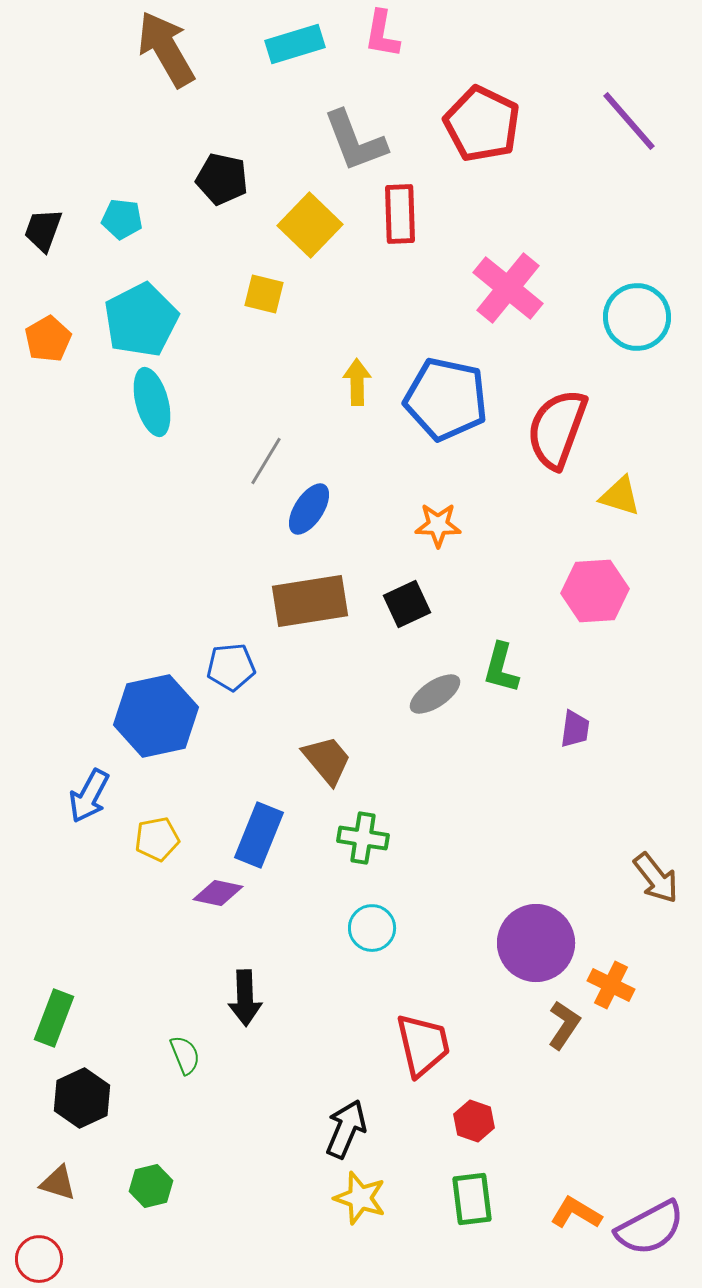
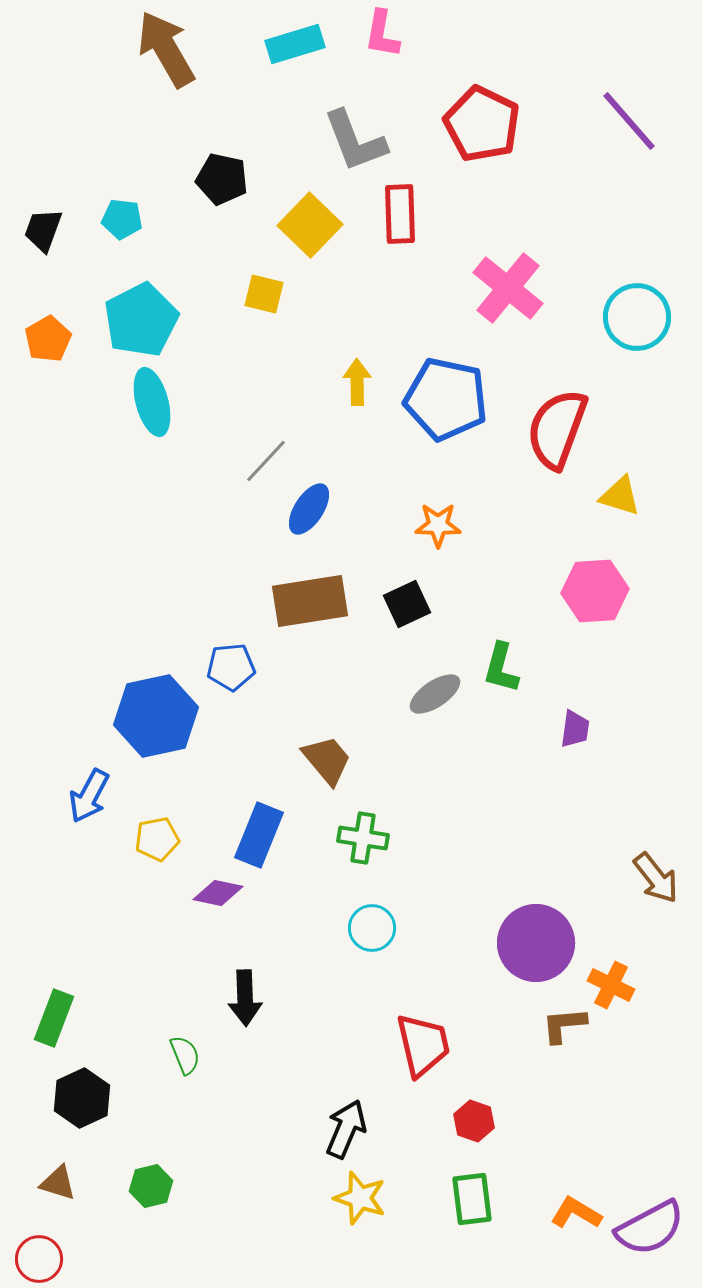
gray line at (266, 461): rotated 12 degrees clockwise
brown L-shape at (564, 1025): rotated 129 degrees counterclockwise
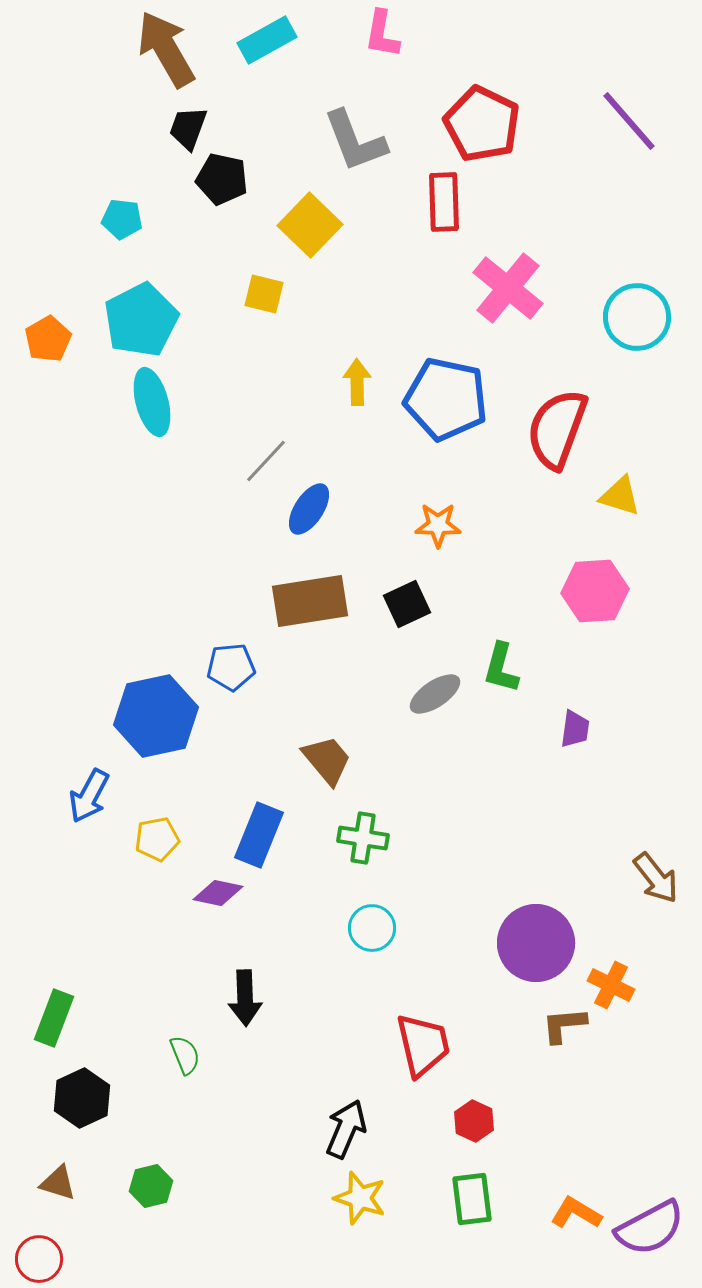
cyan rectangle at (295, 44): moved 28 px left, 4 px up; rotated 12 degrees counterclockwise
red rectangle at (400, 214): moved 44 px right, 12 px up
black trapezoid at (43, 230): moved 145 px right, 102 px up
red hexagon at (474, 1121): rotated 6 degrees clockwise
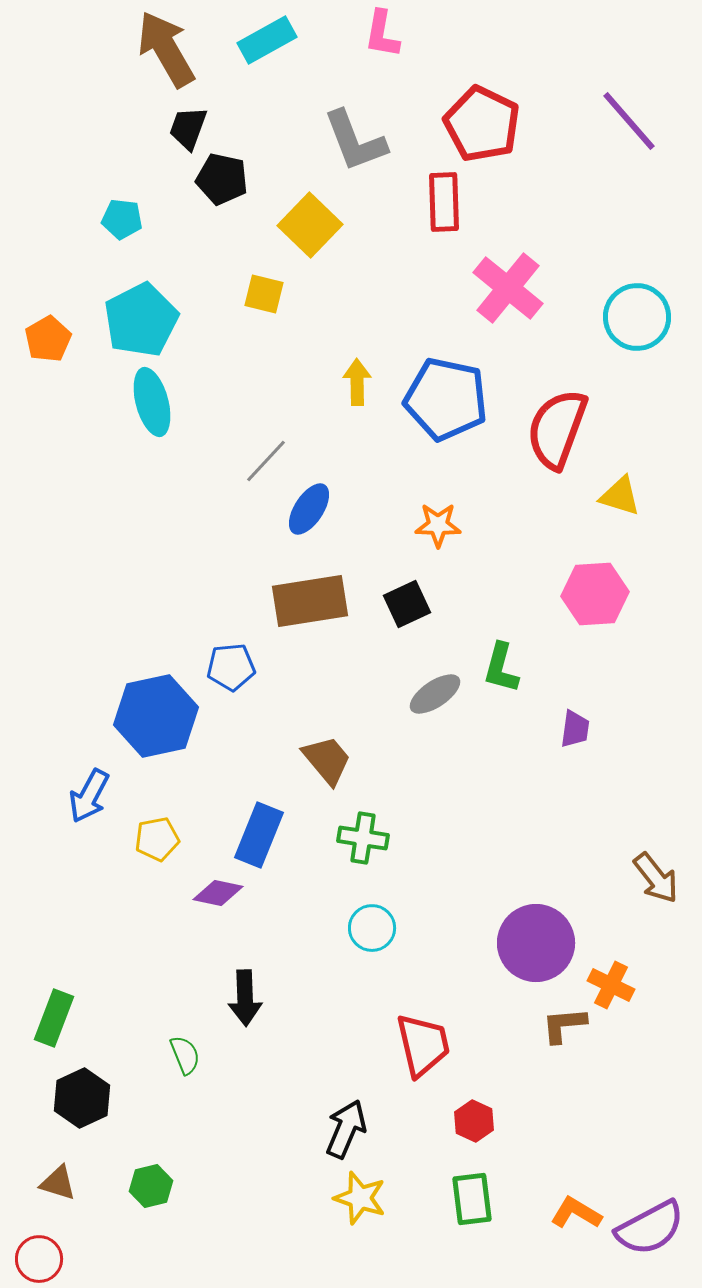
pink hexagon at (595, 591): moved 3 px down
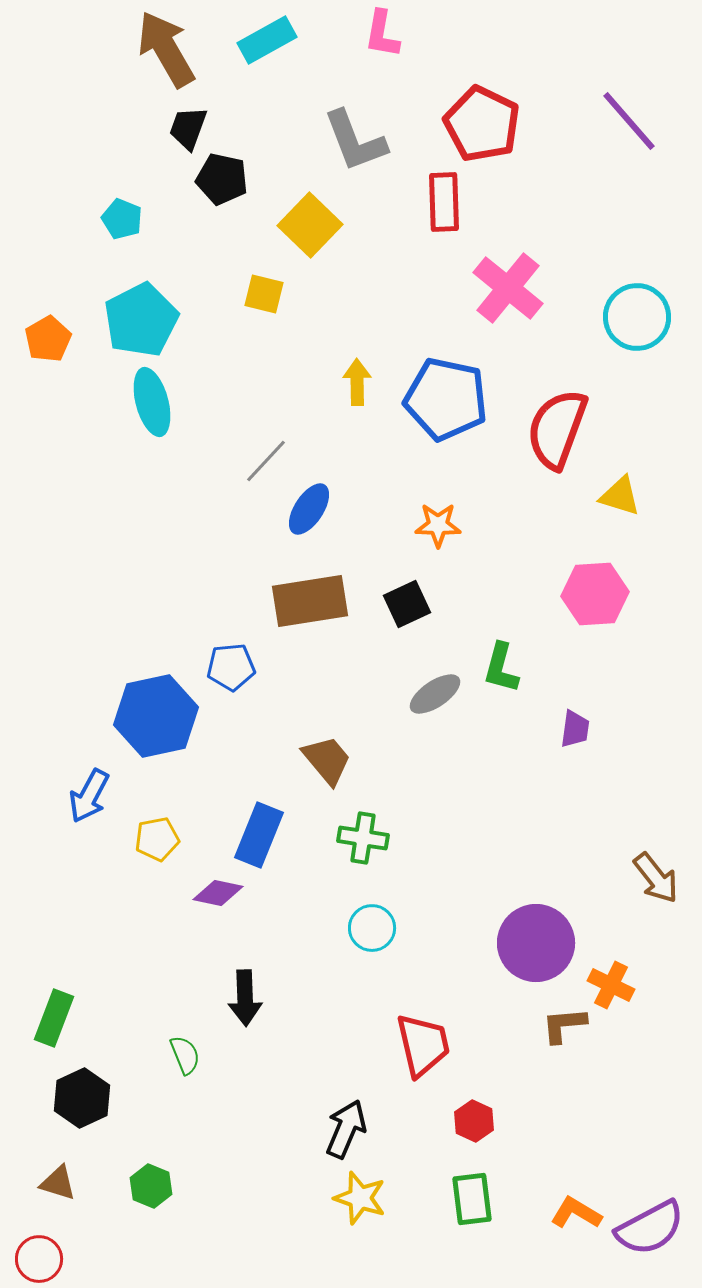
cyan pentagon at (122, 219): rotated 15 degrees clockwise
green hexagon at (151, 1186): rotated 24 degrees counterclockwise
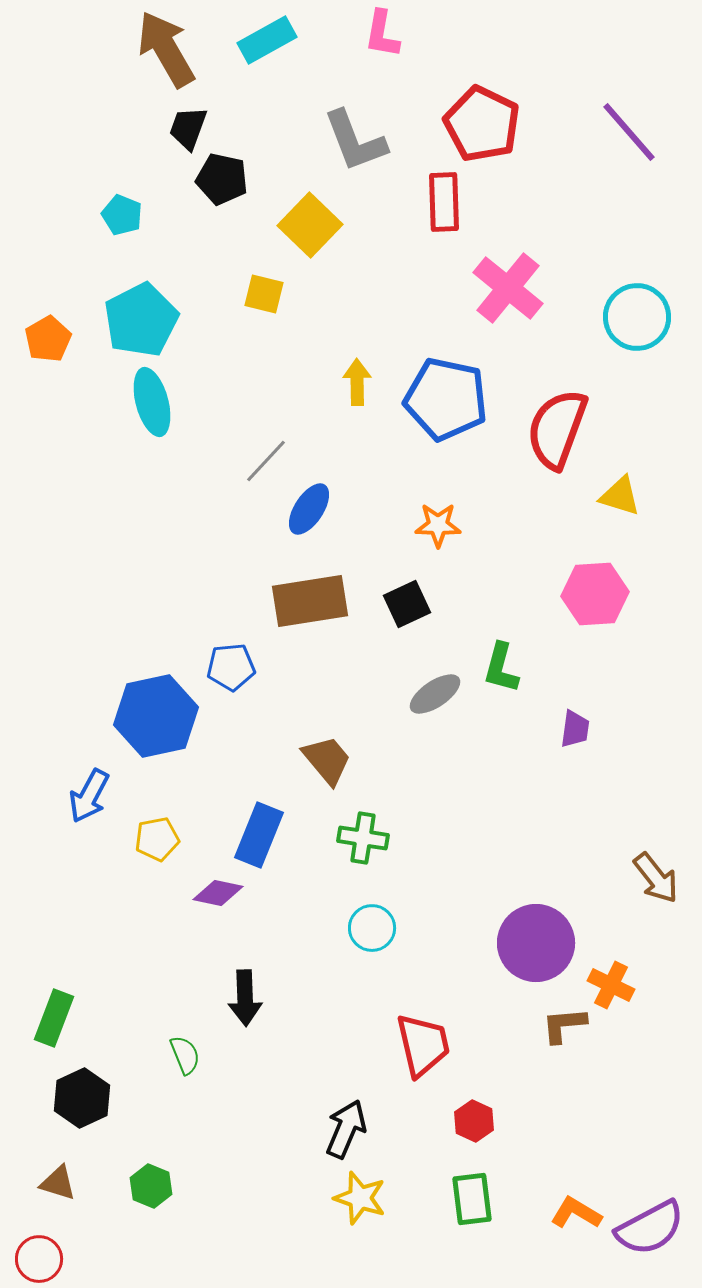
purple line at (629, 121): moved 11 px down
cyan pentagon at (122, 219): moved 4 px up
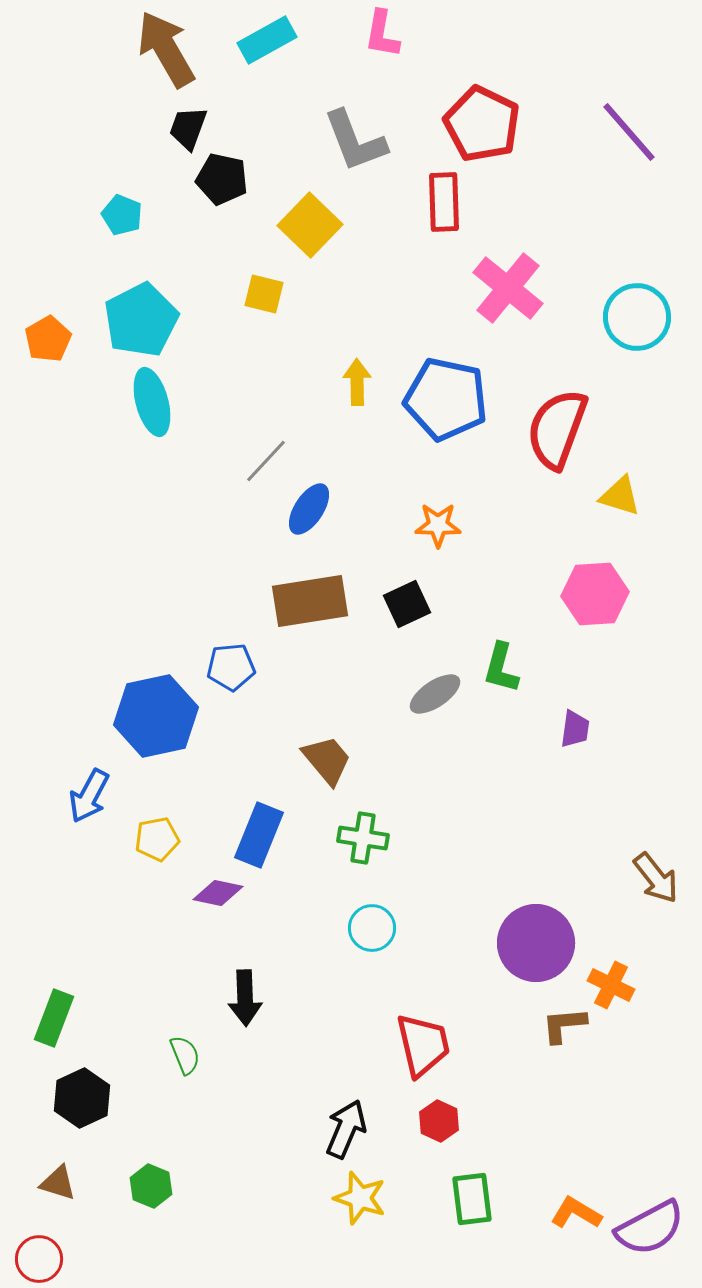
red hexagon at (474, 1121): moved 35 px left
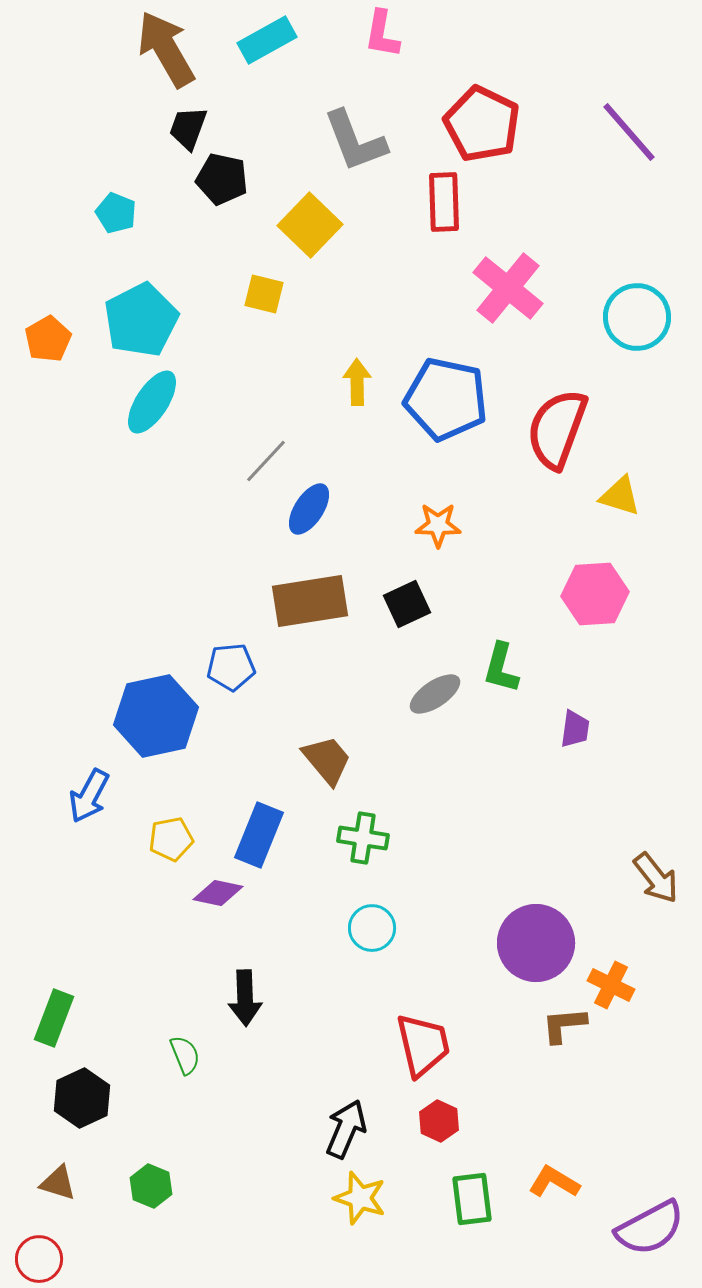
cyan pentagon at (122, 215): moved 6 px left, 2 px up
cyan ellipse at (152, 402): rotated 48 degrees clockwise
yellow pentagon at (157, 839): moved 14 px right
orange L-shape at (576, 1213): moved 22 px left, 31 px up
